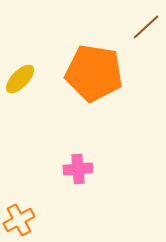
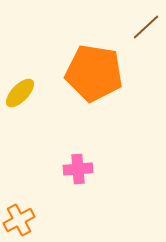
yellow ellipse: moved 14 px down
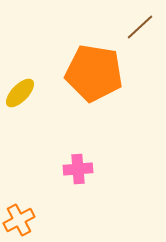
brown line: moved 6 px left
